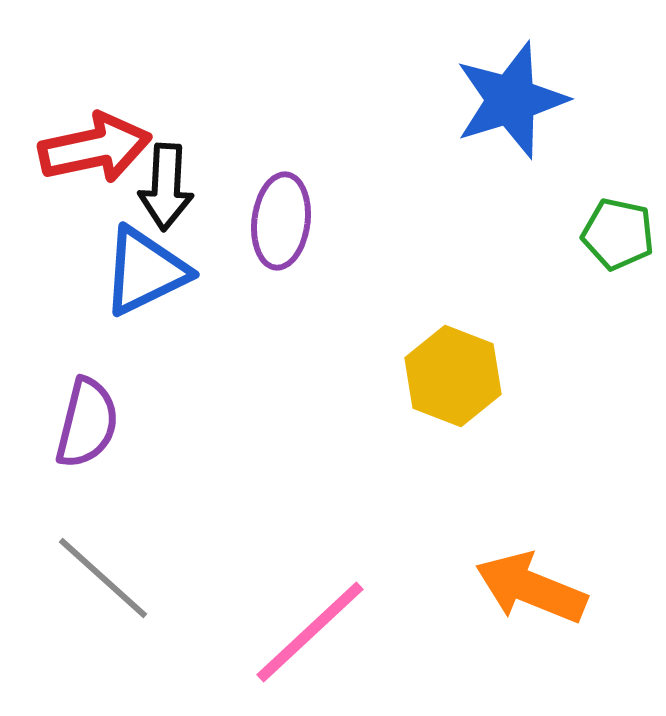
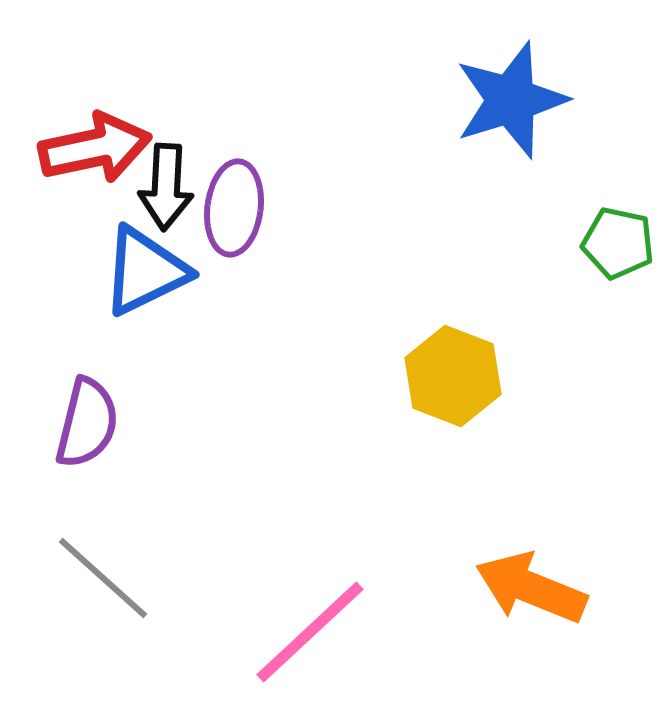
purple ellipse: moved 47 px left, 13 px up
green pentagon: moved 9 px down
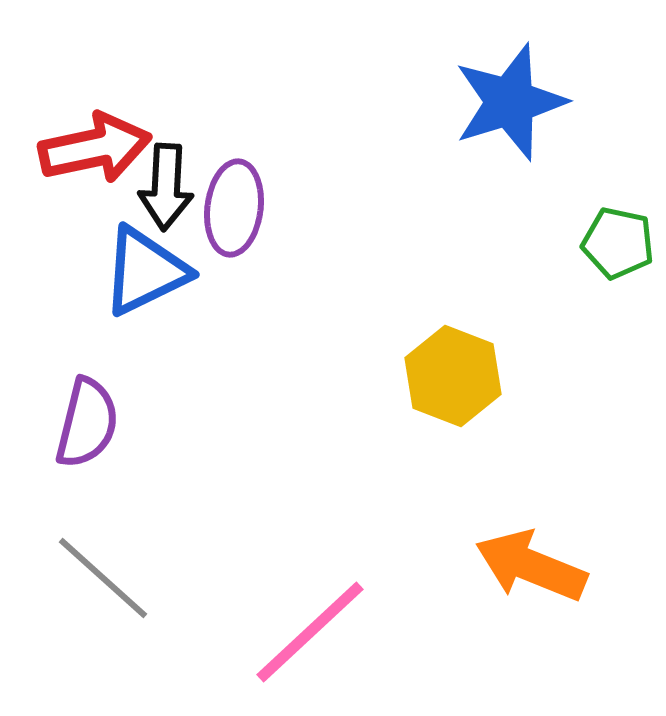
blue star: moved 1 px left, 2 px down
orange arrow: moved 22 px up
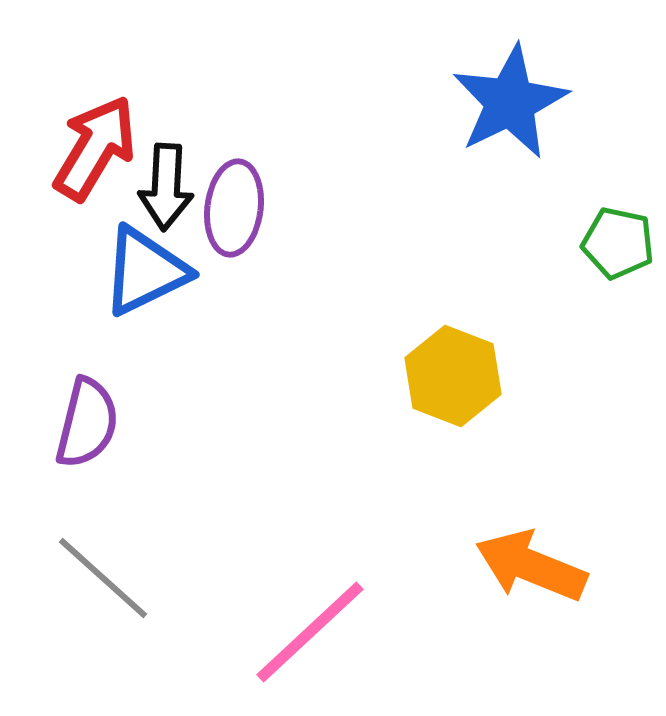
blue star: rotated 9 degrees counterclockwise
red arrow: rotated 47 degrees counterclockwise
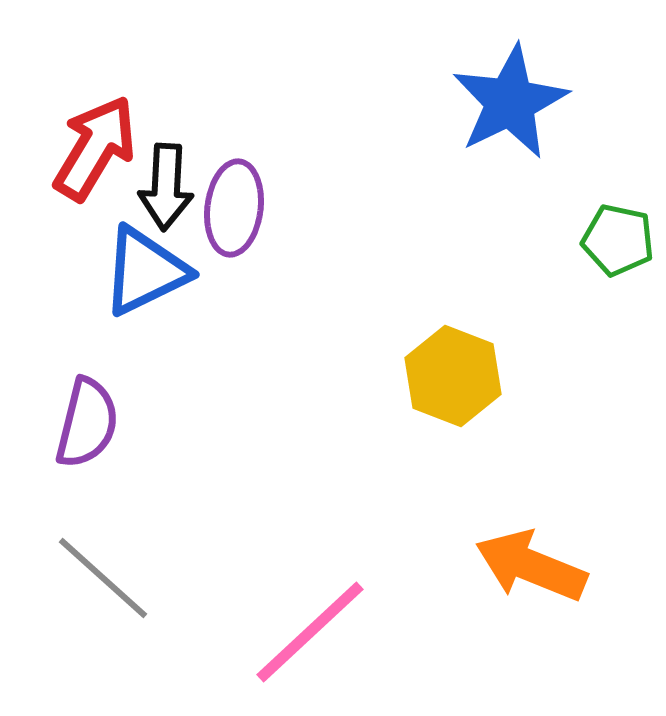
green pentagon: moved 3 px up
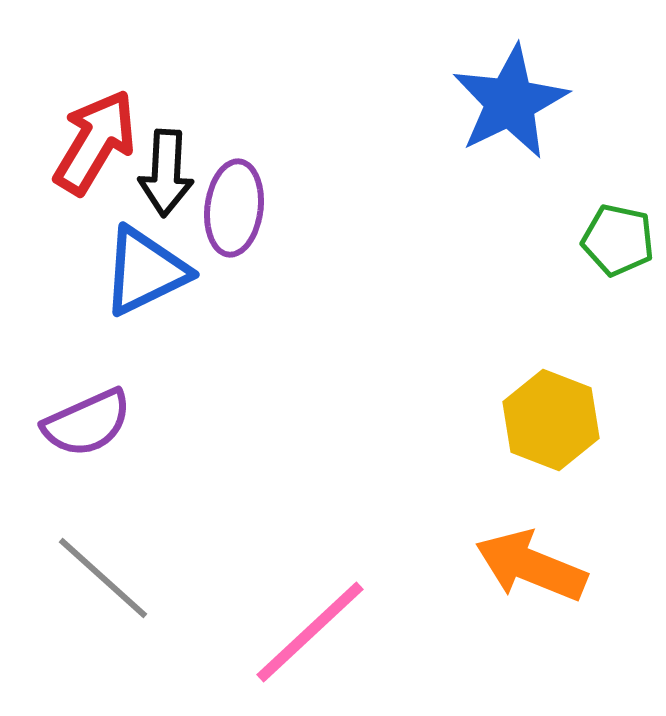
red arrow: moved 6 px up
black arrow: moved 14 px up
yellow hexagon: moved 98 px right, 44 px down
purple semicircle: rotated 52 degrees clockwise
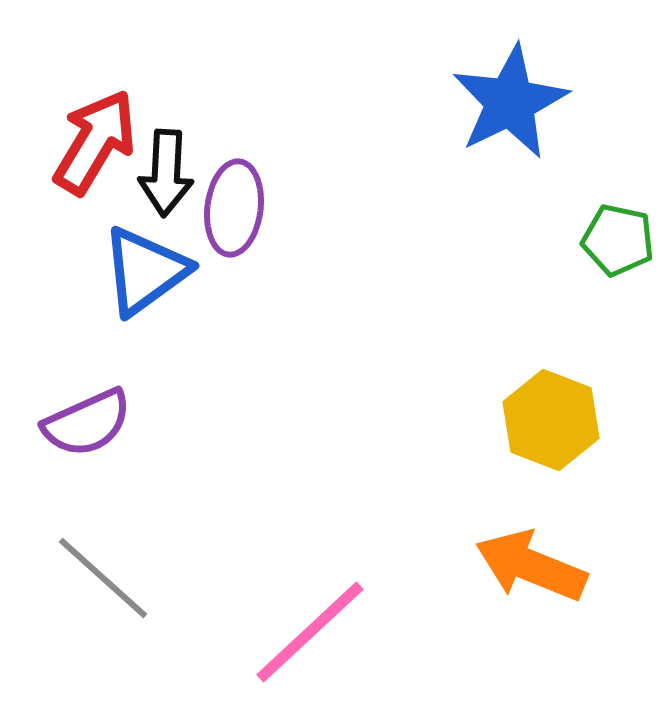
blue triangle: rotated 10 degrees counterclockwise
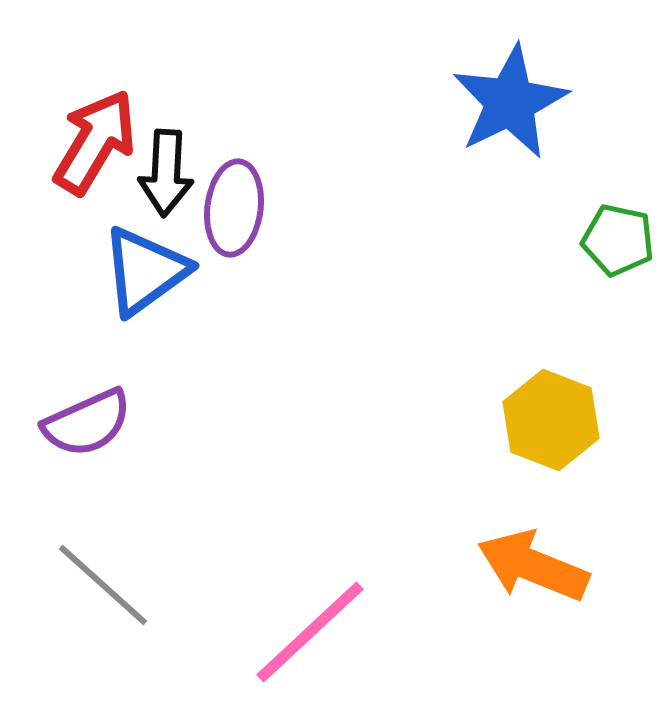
orange arrow: moved 2 px right
gray line: moved 7 px down
